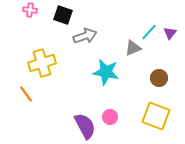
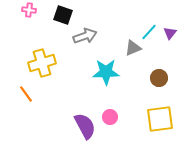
pink cross: moved 1 px left
cyan star: rotated 12 degrees counterclockwise
yellow square: moved 4 px right, 3 px down; rotated 28 degrees counterclockwise
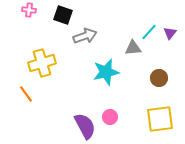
gray triangle: rotated 18 degrees clockwise
cyan star: rotated 12 degrees counterclockwise
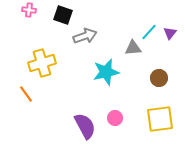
pink circle: moved 5 px right, 1 px down
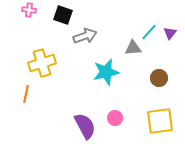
orange line: rotated 48 degrees clockwise
yellow square: moved 2 px down
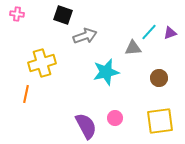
pink cross: moved 12 px left, 4 px down
purple triangle: rotated 32 degrees clockwise
purple semicircle: moved 1 px right
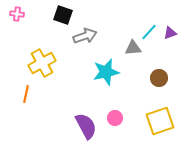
yellow cross: rotated 12 degrees counterclockwise
yellow square: rotated 12 degrees counterclockwise
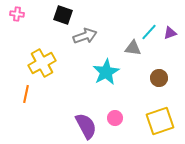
gray triangle: rotated 12 degrees clockwise
cyan star: rotated 16 degrees counterclockwise
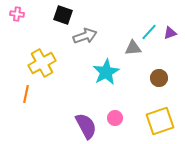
gray triangle: rotated 12 degrees counterclockwise
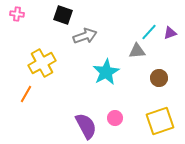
gray triangle: moved 4 px right, 3 px down
orange line: rotated 18 degrees clockwise
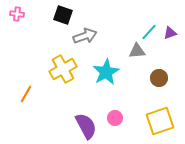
yellow cross: moved 21 px right, 6 px down
